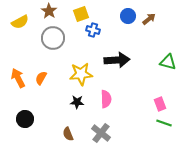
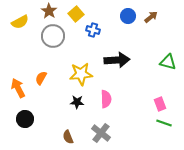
yellow square: moved 5 px left; rotated 21 degrees counterclockwise
brown arrow: moved 2 px right, 2 px up
gray circle: moved 2 px up
orange arrow: moved 10 px down
brown semicircle: moved 3 px down
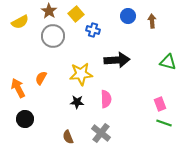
brown arrow: moved 1 px right, 4 px down; rotated 56 degrees counterclockwise
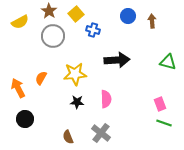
yellow star: moved 6 px left
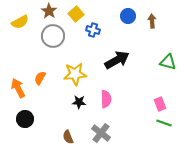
black arrow: rotated 25 degrees counterclockwise
orange semicircle: moved 1 px left
black star: moved 2 px right
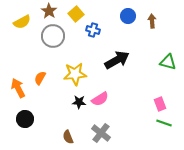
yellow semicircle: moved 2 px right
pink semicircle: moved 6 px left; rotated 60 degrees clockwise
